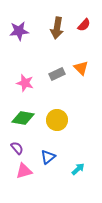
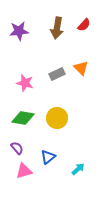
yellow circle: moved 2 px up
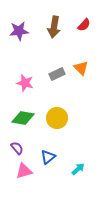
brown arrow: moved 3 px left, 1 px up
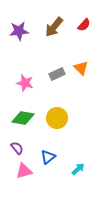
brown arrow: rotated 30 degrees clockwise
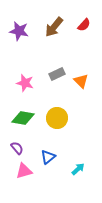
purple star: rotated 18 degrees clockwise
orange triangle: moved 13 px down
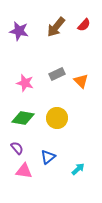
brown arrow: moved 2 px right
pink triangle: rotated 24 degrees clockwise
